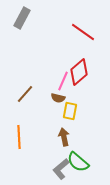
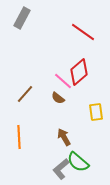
pink line: rotated 72 degrees counterclockwise
brown semicircle: rotated 24 degrees clockwise
yellow rectangle: moved 26 px right, 1 px down; rotated 18 degrees counterclockwise
brown arrow: rotated 18 degrees counterclockwise
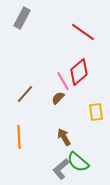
pink line: rotated 18 degrees clockwise
brown semicircle: rotated 96 degrees clockwise
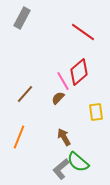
orange line: rotated 25 degrees clockwise
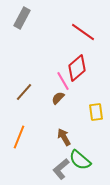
red diamond: moved 2 px left, 4 px up
brown line: moved 1 px left, 2 px up
green semicircle: moved 2 px right, 2 px up
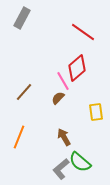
green semicircle: moved 2 px down
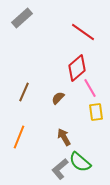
gray rectangle: rotated 20 degrees clockwise
pink line: moved 27 px right, 7 px down
brown line: rotated 18 degrees counterclockwise
gray L-shape: moved 1 px left
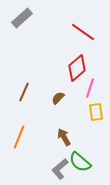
pink line: rotated 48 degrees clockwise
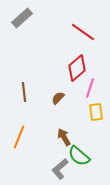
brown line: rotated 30 degrees counterclockwise
green semicircle: moved 1 px left, 6 px up
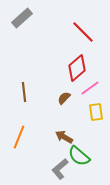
red line: rotated 10 degrees clockwise
pink line: rotated 36 degrees clockwise
brown semicircle: moved 6 px right
brown arrow: rotated 30 degrees counterclockwise
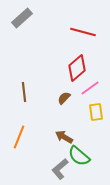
red line: rotated 30 degrees counterclockwise
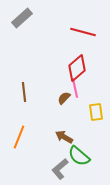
pink line: moved 15 px left; rotated 66 degrees counterclockwise
